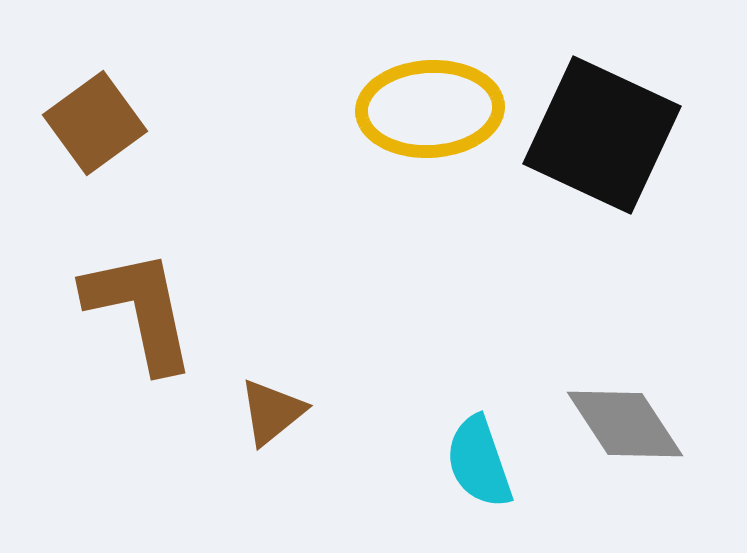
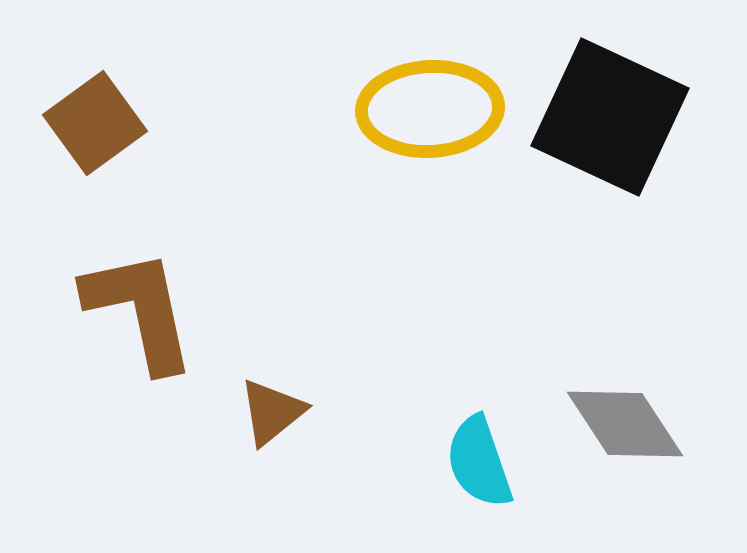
black square: moved 8 px right, 18 px up
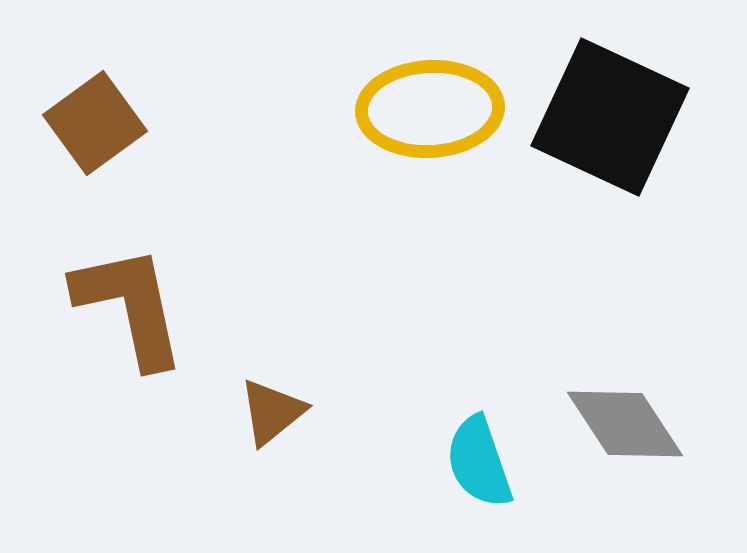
brown L-shape: moved 10 px left, 4 px up
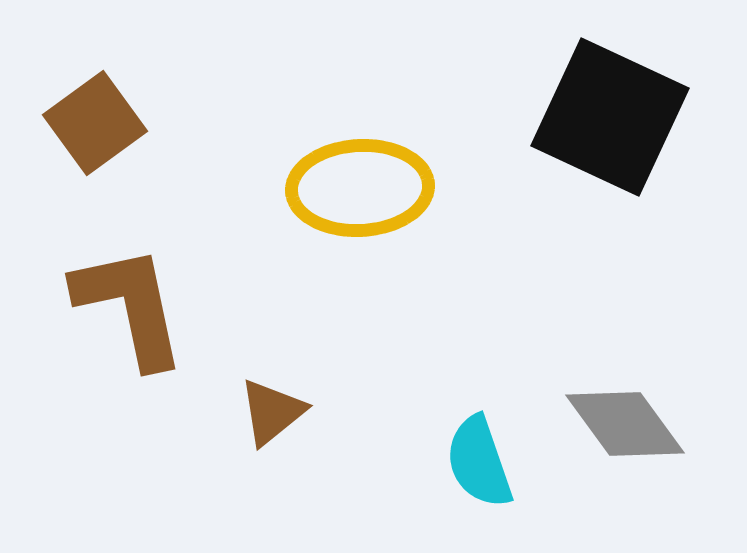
yellow ellipse: moved 70 px left, 79 px down
gray diamond: rotated 3 degrees counterclockwise
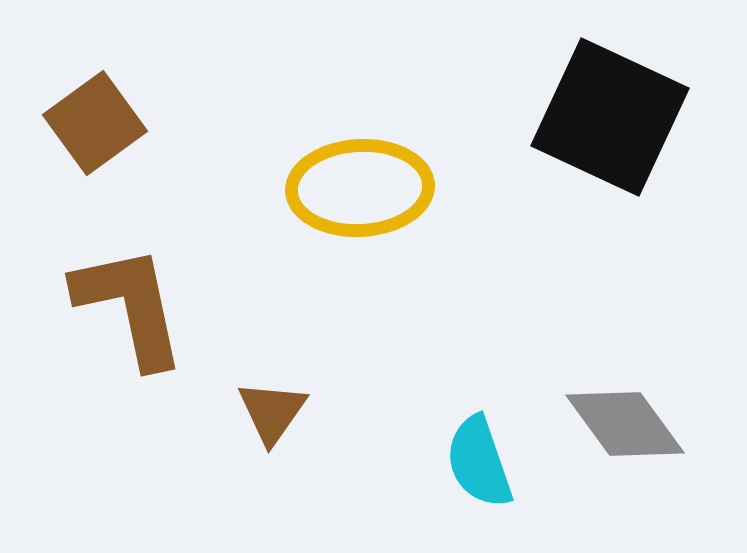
brown triangle: rotated 16 degrees counterclockwise
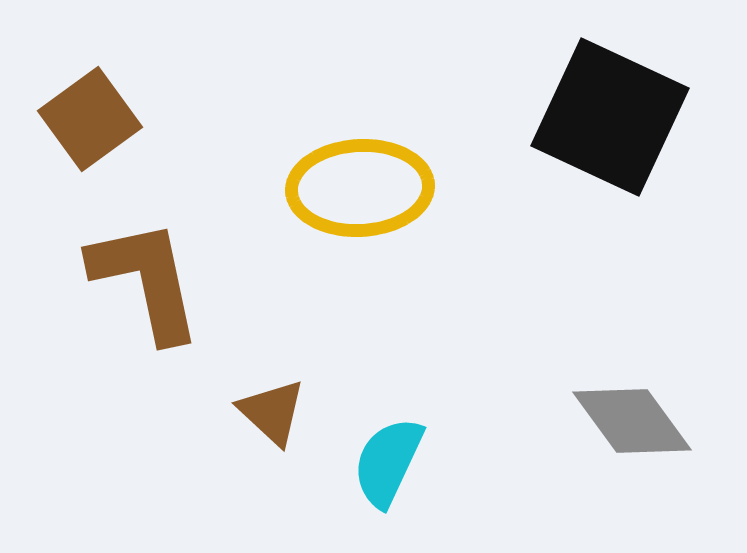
brown square: moved 5 px left, 4 px up
brown L-shape: moved 16 px right, 26 px up
brown triangle: rotated 22 degrees counterclockwise
gray diamond: moved 7 px right, 3 px up
cyan semicircle: moved 91 px left; rotated 44 degrees clockwise
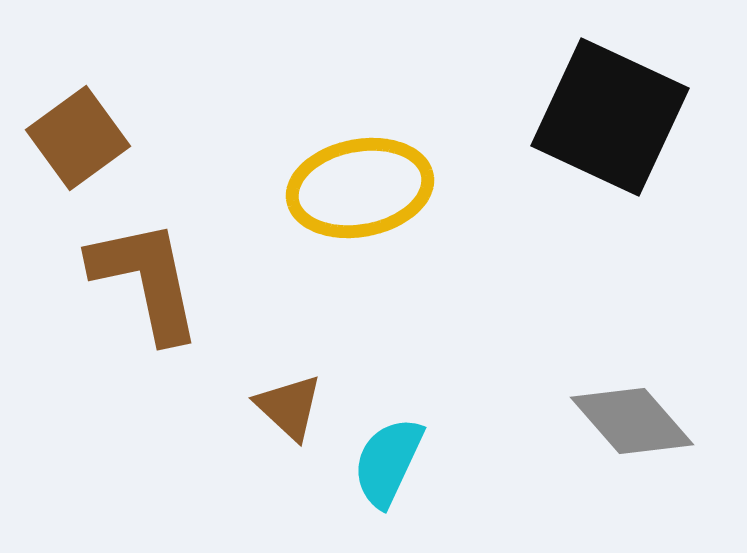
brown square: moved 12 px left, 19 px down
yellow ellipse: rotated 8 degrees counterclockwise
brown triangle: moved 17 px right, 5 px up
gray diamond: rotated 5 degrees counterclockwise
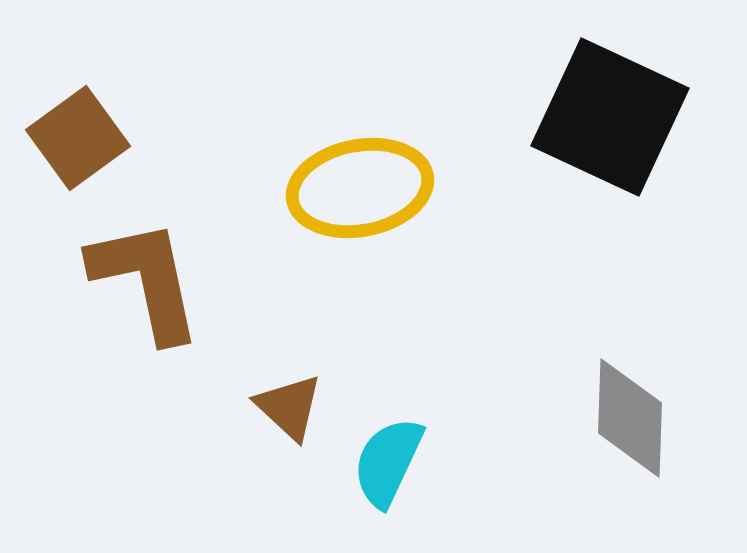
gray diamond: moved 2 px left, 3 px up; rotated 43 degrees clockwise
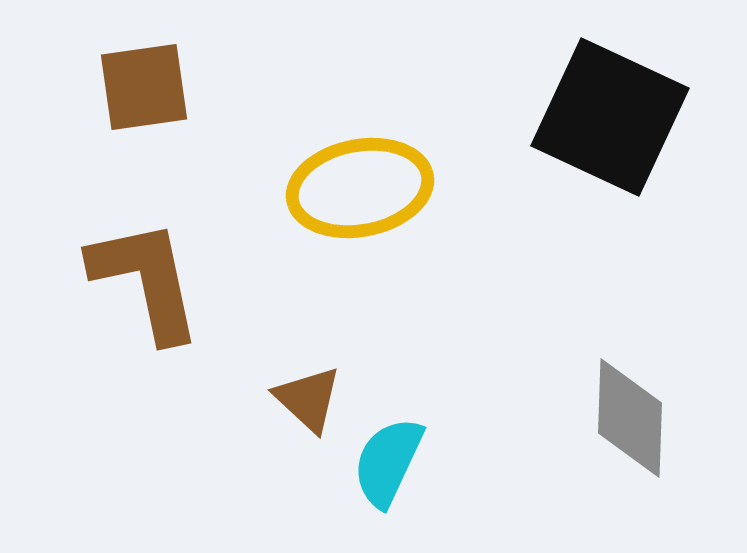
brown square: moved 66 px right, 51 px up; rotated 28 degrees clockwise
brown triangle: moved 19 px right, 8 px up
